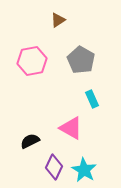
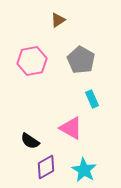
black semicircle: rotated 120 degrees counterclockwise
purple diamond: moved 8 px left; rotated 35 degrees clockwise
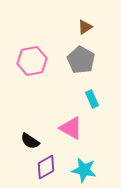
brown triangle: moved 27 px right, 7 px down
cyan star: rotated 20 degrees counterclockwise
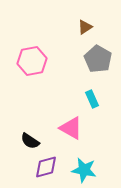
gray pentagon: moved 17 px right, 1 px up
purple diamond: rotated 15 degrees clockwise
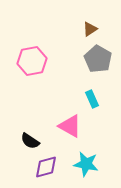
brown triangle: moved 5 px right, 2 px down
pink triangle: moved 1 px left, 2 px up
cyan star: moved 2 px right, 6 px up
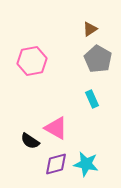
pink triangle: moved 14 px left, 2 px down
purple diamond: moved 10 px right, 3 px up
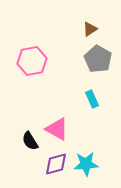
pink triangle: moved 1 px right, 1 px down
black semicircle: rotated 24 degrees clockwise
cyan star: rotated 15 degrees counterclockwise
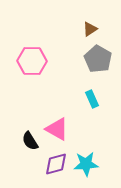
pink hexagon: rotated 12 degrees clockwise
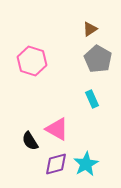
pink hexagon: rotated 16 degrees clockwise
cyan star: rotated 25 degrees counterclockwise
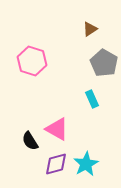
gray pentagon: moved 6 px right, 4 px down
